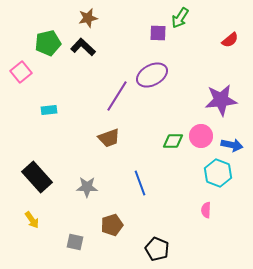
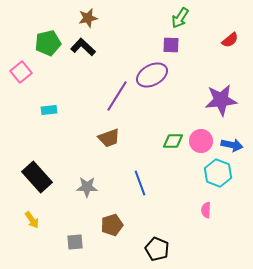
purple square: moved 13 px right, 12 px down
pink circle: moved 5 px down
gray square: rotated 18 degrees counterclockwise
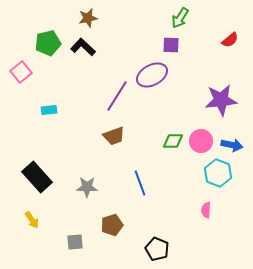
brown trapezoid: moved 5 px right, 2 px up
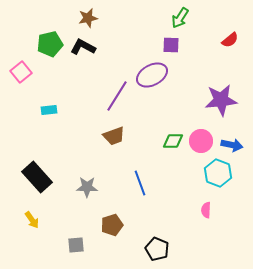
green pentagon: moved 2 px right, 1 px down
black L-shape: rotated 15 degrees counterclockwise
gray square: moved 1 px right, 3 px down
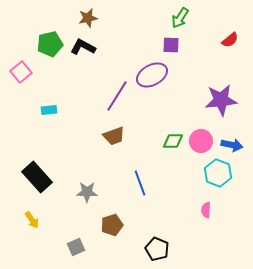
gray star: moved 5 px down
gray square: moved 2 px down; rotated 18 degrees counterclockwise
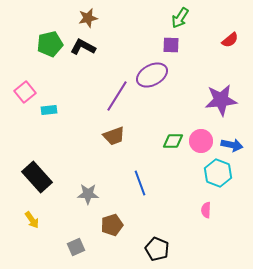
pink square: moved 4 px right, 20 px down
gray star: moved 1 px right, 2 px down
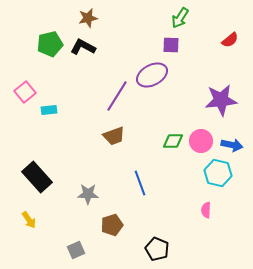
cyan hexagon: rotated 8 degrees counterclockwise
yellow arrow: moved 3 px left
gray square: moved 3 px down
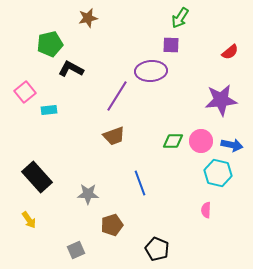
red semicircle: moved 12 px down
black L-shape: moved 12 px left, 22 px down
purple ellipse: moved 1 px left, 4 px up; rotated 24 degrees clockwise
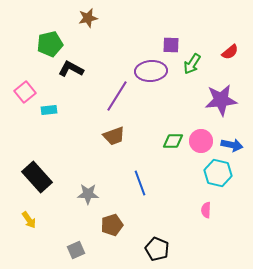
green arrow: moved 12 px right, 46 px down
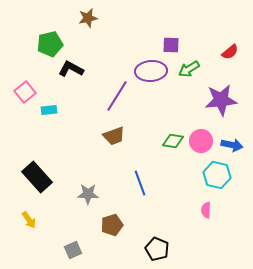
green arrow: moved 3 px left, 5 px down; rotated 25 degrees clockwise
green diamond: rotated 10 degrees clockwise
cyan hexagon: moved 1 px left, 2 px down
gray square: moved 3 px left
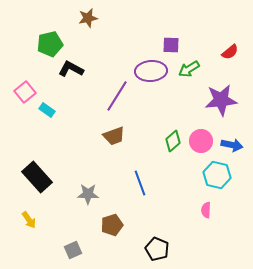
cyan rectangle: moved 2 px left; rotated 42 degrees clockwise
green diamond: rotated 50 degrees counterclockwise
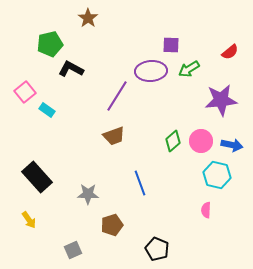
brown star: rotated 24 degrees counterclockwise
